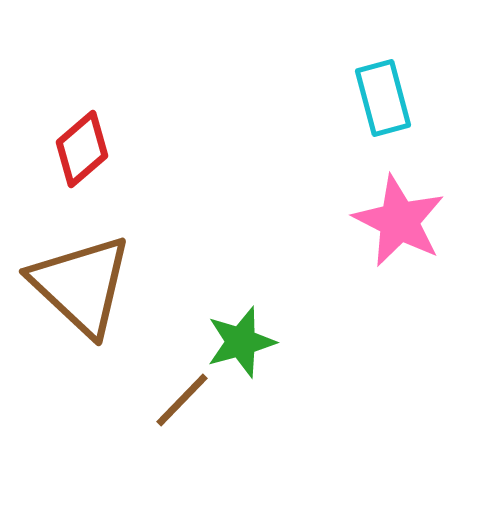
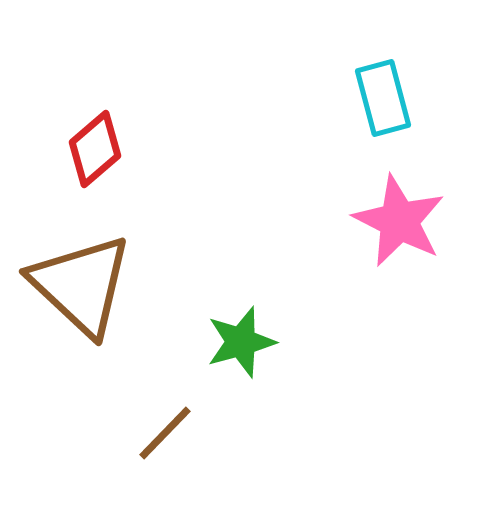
red diamond: moved 13 px right
brown line: moved 17 px left, 33 px down
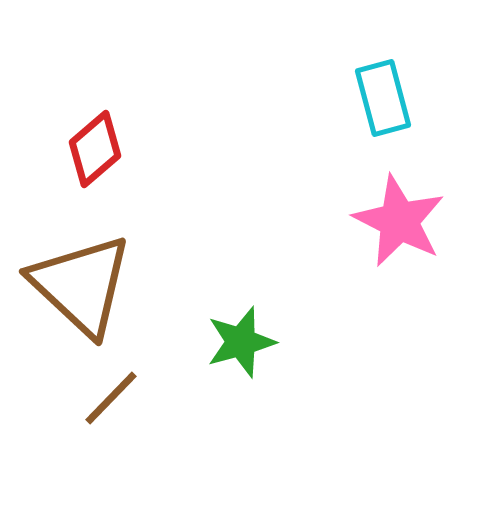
brown line: moved 54 px left, 35 px up
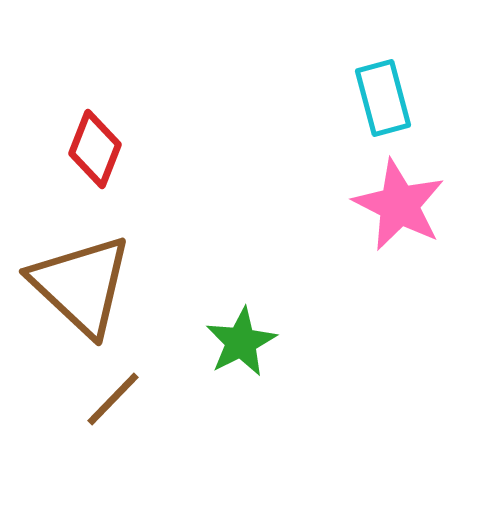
red diamond: rotated 28 degrees counterclockwise
pink star: moved 16 px up
green star: rotated 12 degrees counterclockwise
brown line: moved 2 px right, 1 px down
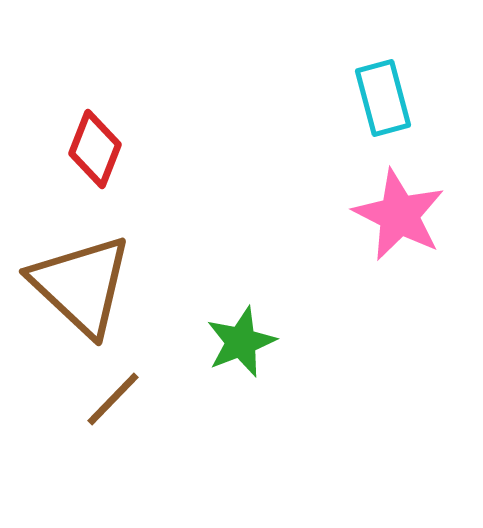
pink star: moved 10 px down
green star: rotated 6 degrees clockwise
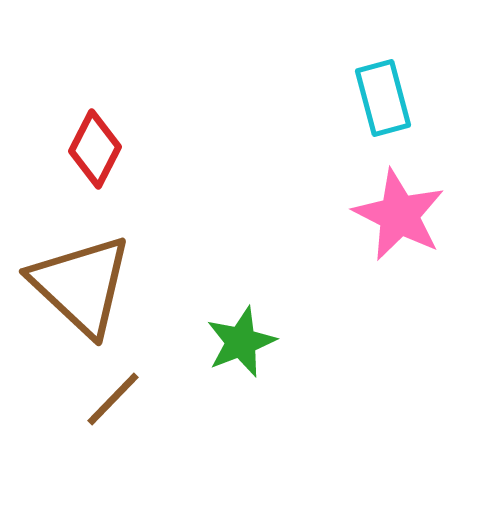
red diamond: rotated 6 degrees clockwise
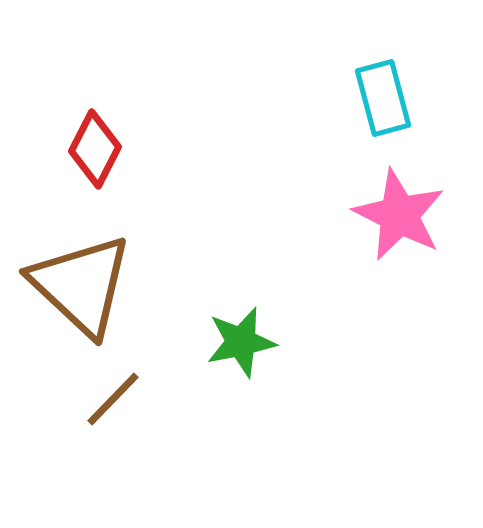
green star: rotated 10 degrees clockwise
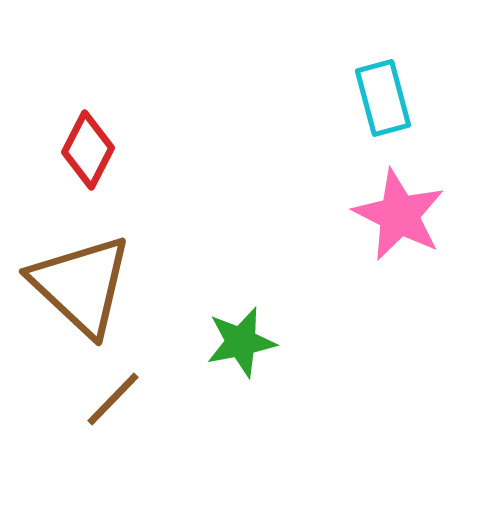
red diamond: moved 7 px left, 1 px down
